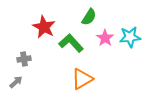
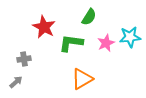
pink star: moved 1 px right, 5 px down; rotated 12 degrees clockwise
green L-shape: rotated 40 degrees counterclockwise
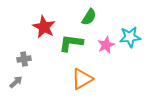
pink star: moved 2 px down
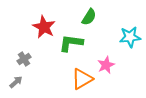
pink star: moved 20 px down
gray cross: rotated 24 degrees counterclockwise
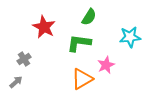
green L-shape: moved 8 px right
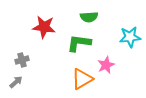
green semicircle: rotated 54 degrees clockwise
red star: rotated 20 degrees counterclockwise
gray cross: moved 2 px left, 1 px down; rotated 16 degrees clockwise
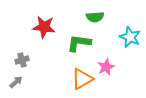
green semicircle: moved 6 px right
cyan star: rotated 30 degrees clockwise
pink star: moved 2 px down
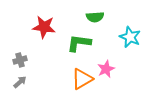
gray cross: moved 2 px left
pink star: moved 2 px down
gray arrow: moved 4 px right
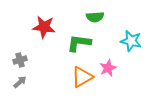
cyan star: moved 1 px right, 4 px down; rotated 10 degrees counterclockwise
pink star: moved 2 px right, 1 px up
orange triangle: moved 2 px up
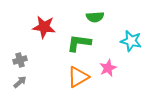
orange triangle: moved 4 px left
